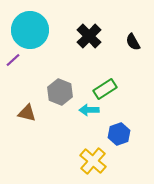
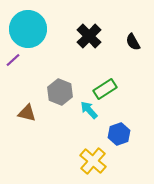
cyan circle: moved 2 px left, 1 px up
cyan arrow: rotated 48 degrees clockwise
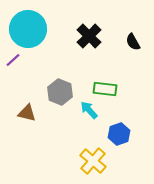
green rectangle: rotated 40 degrees clockwise
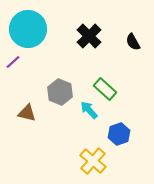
purple line: moved 2 px down
green rectangle: rotated 35 degrees clockwise
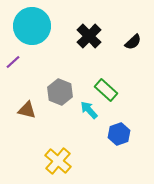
cyan circle: moved 4 px right, 3 px up
black semicircle: rotated 102 degrees counterclockwise
green rectangle: moved 1 px right, 1 px down
brown triangle: moved 3 px up
yellow cross: moved 35 px left
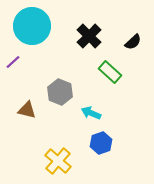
green rectangle: moved 4 px right, 18 px up
cyan arrow: moved 2 px right, 3 px down; rotated 24 degrees counterclockwise
blue hexagon: moved 18 px left, 9 px down
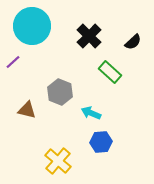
blue hexagon: moved 1 px up; rotated 15 degrees clockwise
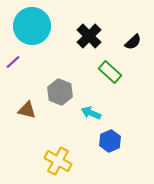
blue hexagon: moved 9 px right, 1 px up; rotated 20 degrees counterclockwise
yellow cross: rotated 12 degrees counterclockwise
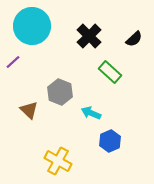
black semicircle: moved 1 px right, 3 px up
brown triangle: moved 2 px right; rotated 30 degrees clockwise
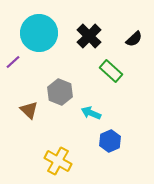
cyan circle: moved 7 px right, 7 px down
green rectangle: moved 1 px right, 1 px up
